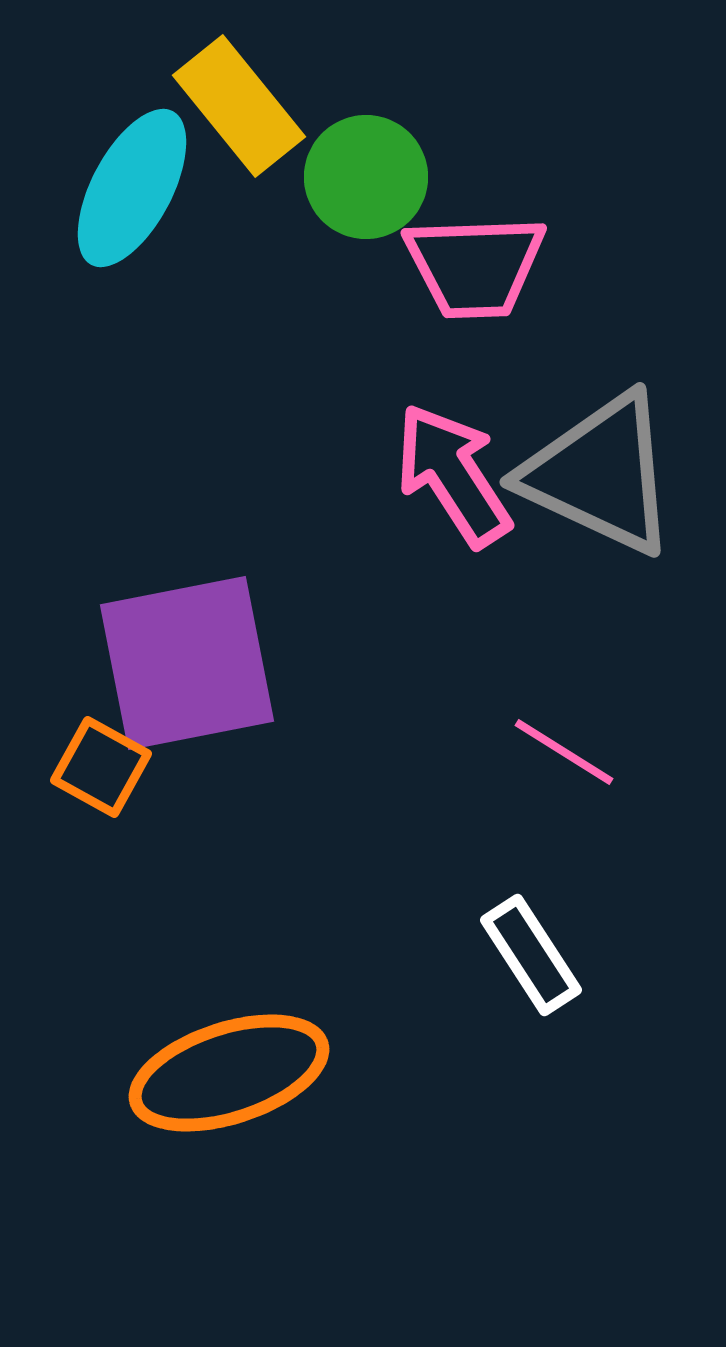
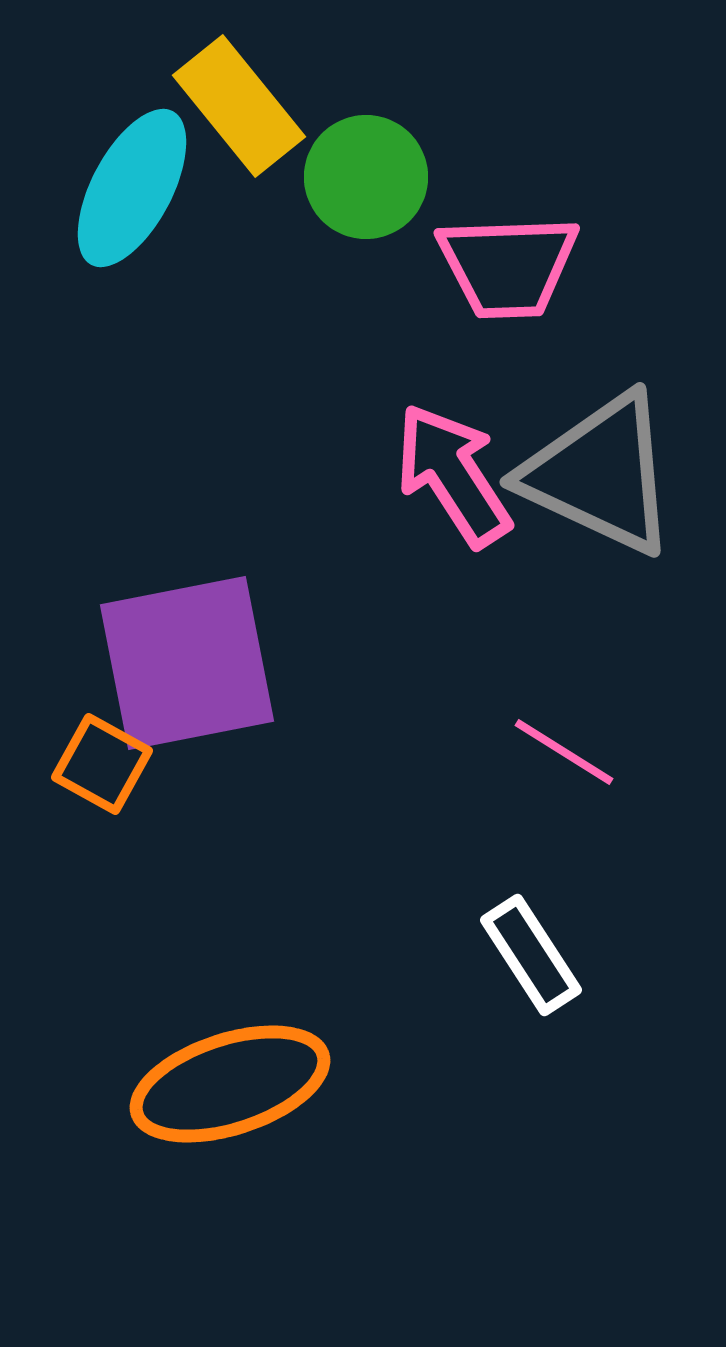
pink trapezoid: moved 33 px right
orange square: moved 1 px right, 3 px up
orange ellipse: moved 1 px right, 11 px down
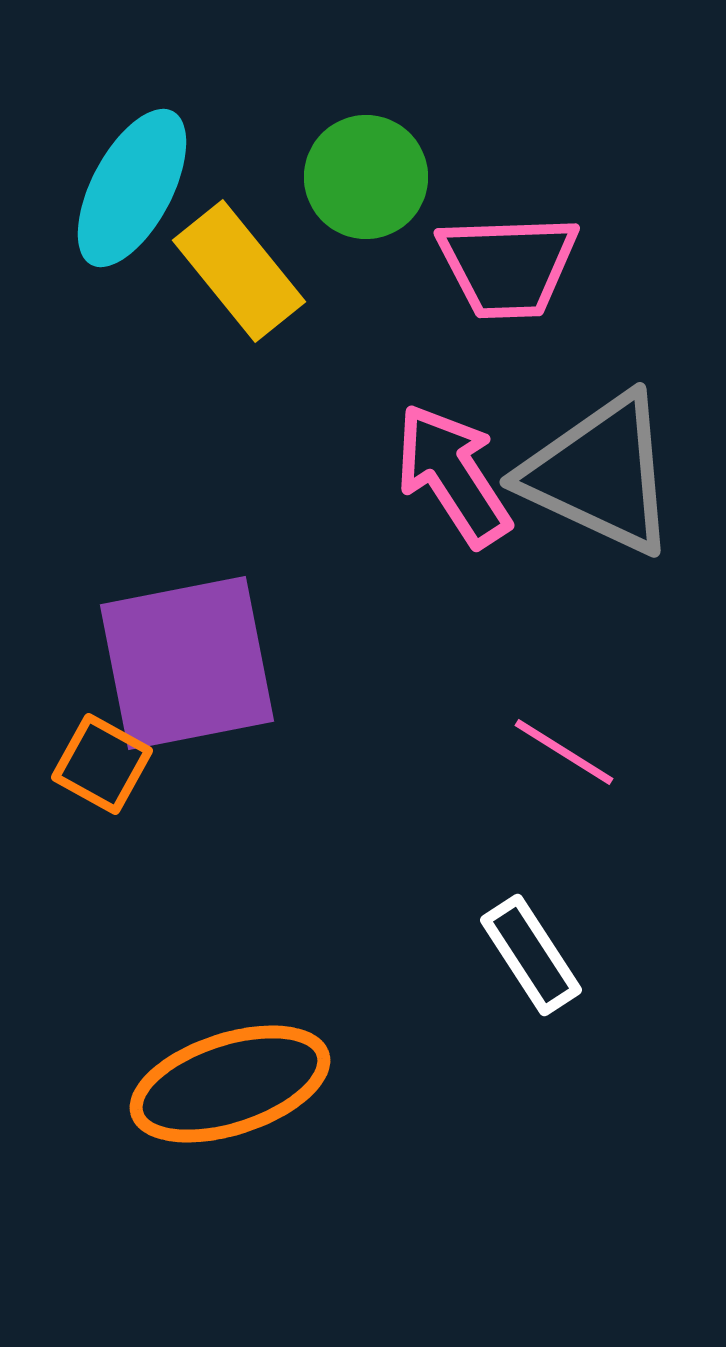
yellow rectangle: moved 165 px down
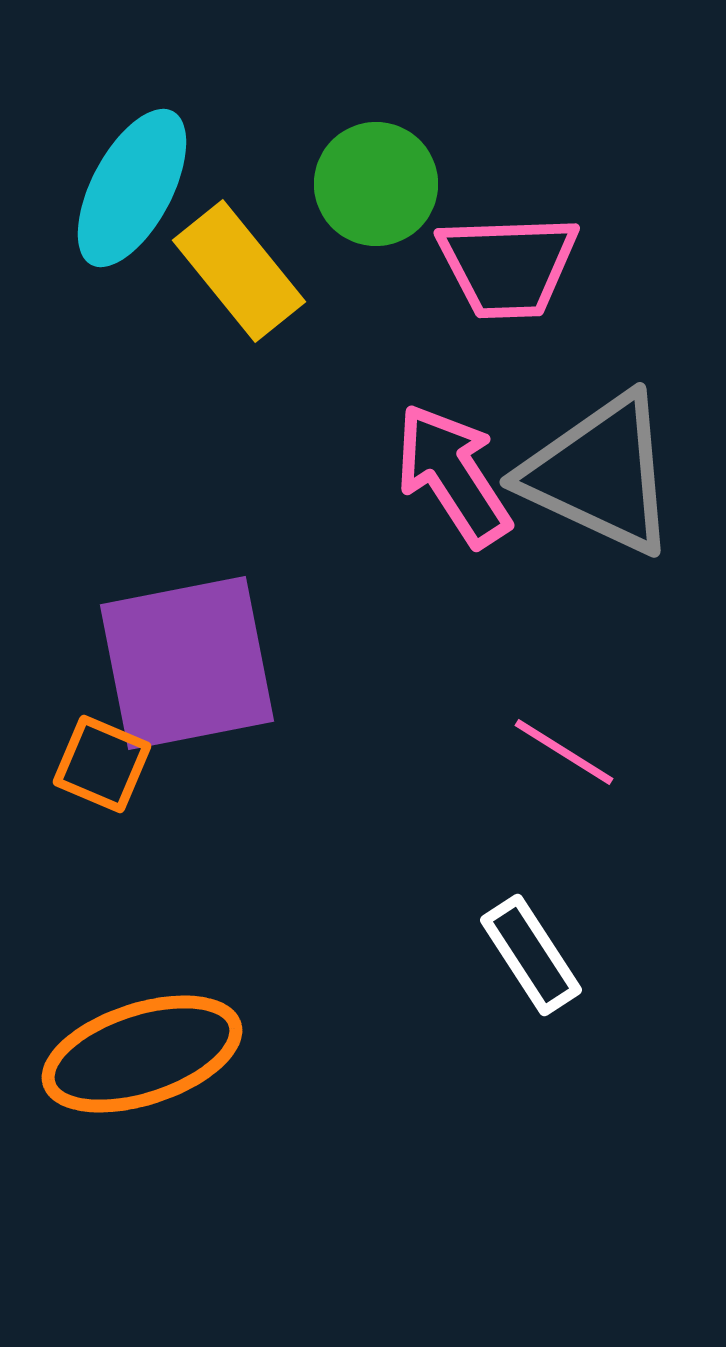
green circle: moved 10 px right, 7 px down
orange square: rotated 6 degrees counterclockwise
orange ellipse: moved 88 px left, 30 px up
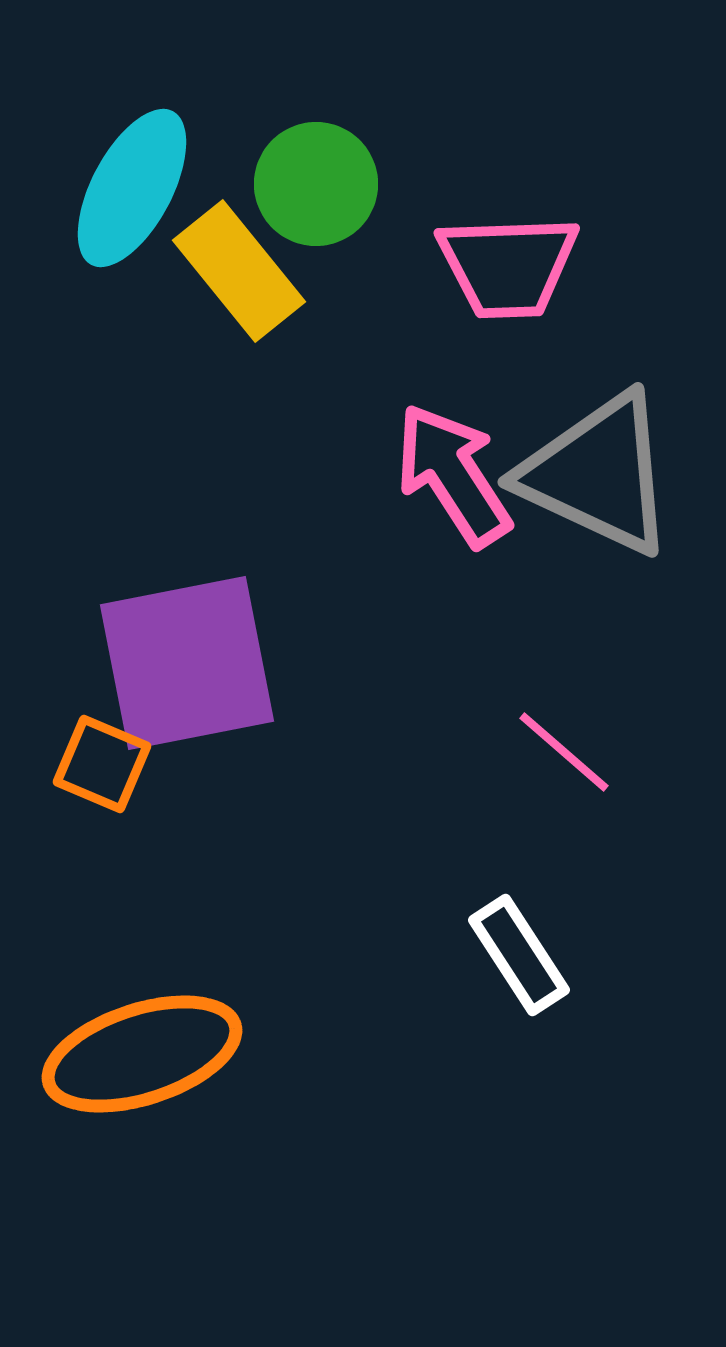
green circle: moved 60 px left
gray triangle: moved 2 px left
pink line: rotated 9 degrees clockwise
white rectangle: moved 12 px left
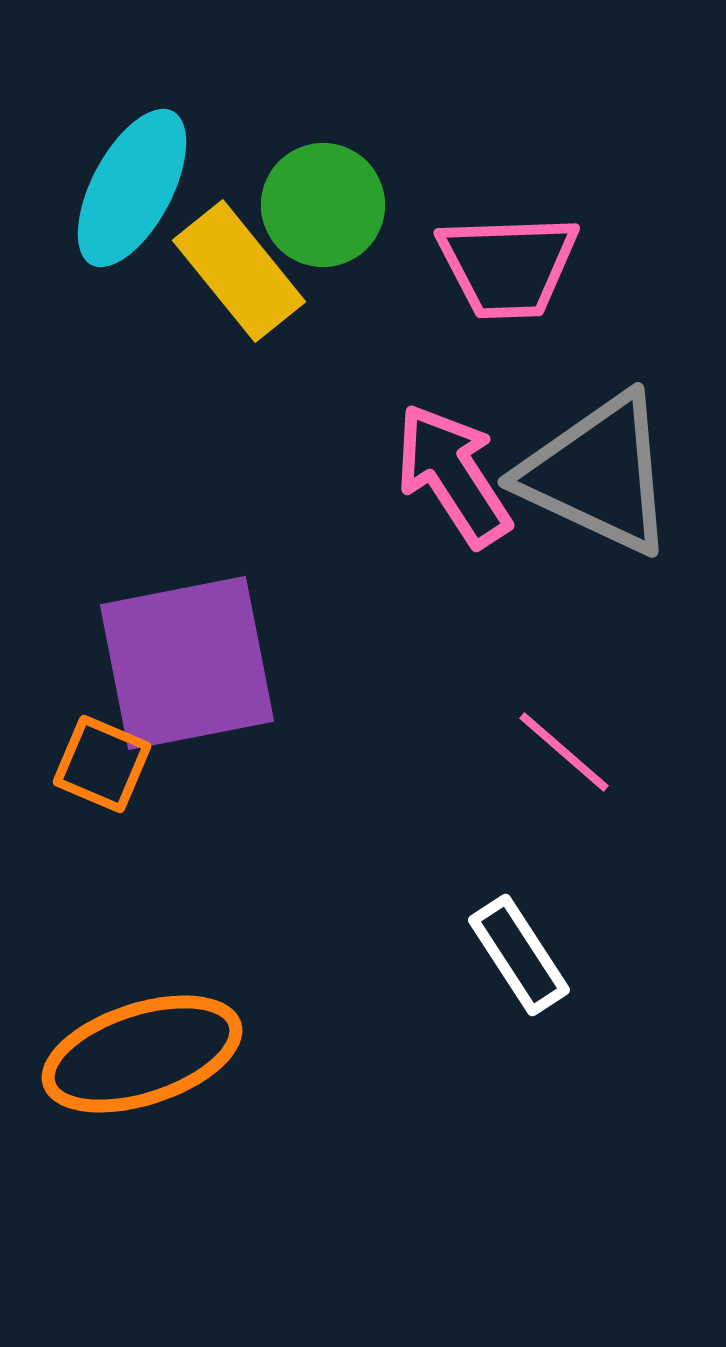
green circle: moved 7 px right, 21 px down
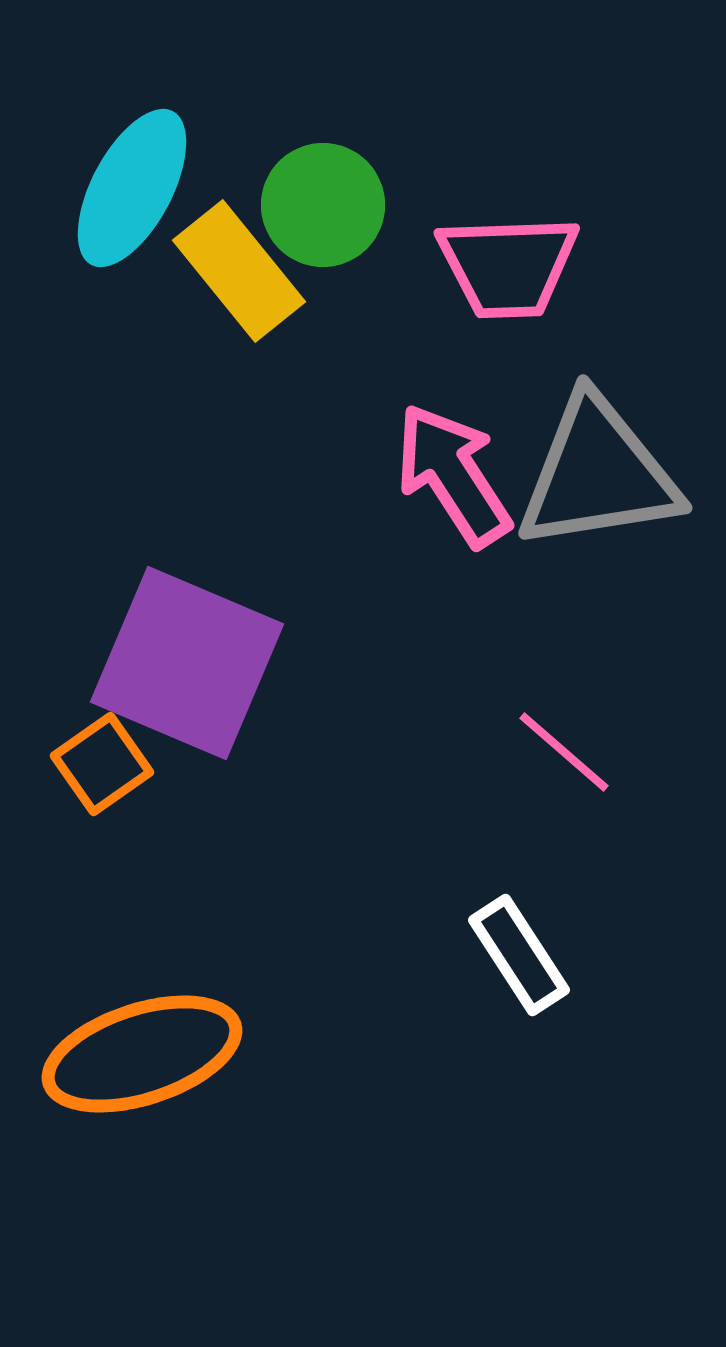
gray triangle: rotated 34 degrees counterclockwise
purple square: rotated 34 degrees clockwise
orange square: rotated 32 degrees clockwise
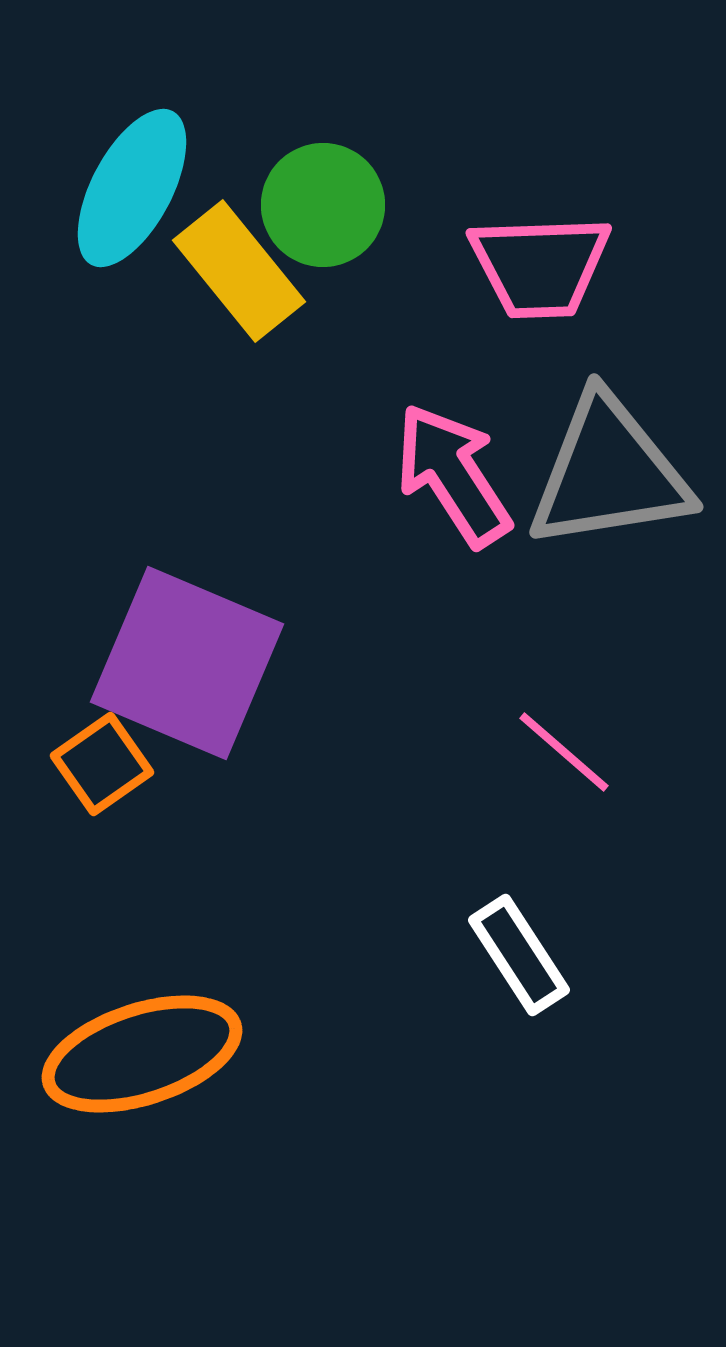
pink trapezoid: moved 32 px right
gray triangle: moved 11 px right, 1 px up
